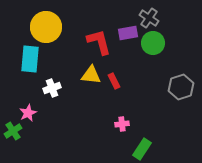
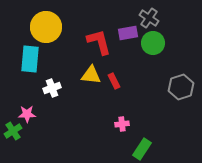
pink star: moved 1 px left, 1 px down; rotated 24 degrees clockwise
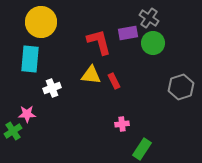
yellow circle: moved 5 px left, 5 px up
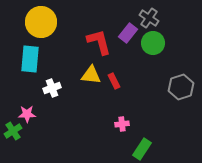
purple rectangle: rotated 42 degrees counterclockwise
